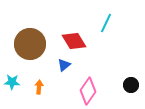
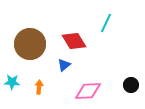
pink diamond: rotated 52 degrees clockwise
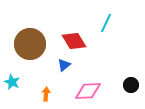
cyan star: rotated 21 degrees clockwise
orange arrow: moved 7 px right, 7 px down
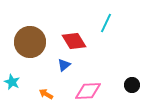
brown circle: moved 2 px up
black circle: moved 1 px right
orange arrow: rotated 64 degrees counterclockwise
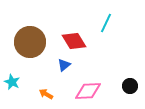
black circle: moved 2 px left, 1 px down
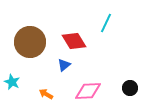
black circle: moved 2 px down
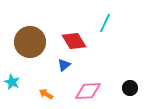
cyan line: moved 1 px left
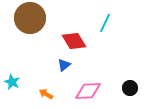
brown circle: moved 24 px up
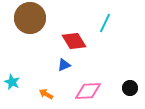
blue triangle: rotated 16 degrees clockwise
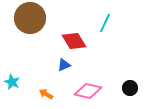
pink diamond: rotated 16 degrees clockwise
